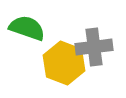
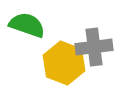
green semicircle: moved 3 px up
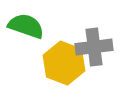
green semicircle: moved 1 px left, 1 px down
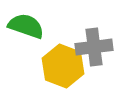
yellow hexagon: moved 1 px left, 3 px down
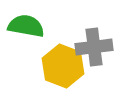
green semicircle: rotated 9 degrees counterclockwise
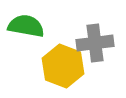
gray cross: moved 1 px right, 4 px up
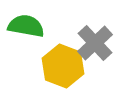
gray cross: rotated 36 degrees counterclockwise
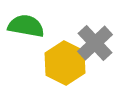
yellow hexagon: moved 2 px right, 3 px up; rotated 6 degrees clockwise
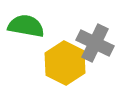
gray cross: rotated 21 degrees counterclockwise
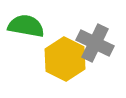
yellow hexagon: moved 4 px up
